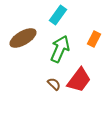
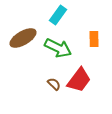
orange rectangle: rotated 28 degrees counterclockwise
green arrow: moved 2 px left, 1 px up; rotated 92 degrees clockwise
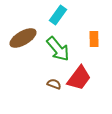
green arrow: moved 1 px down; rotated 24 degrees clockwise
red trapezoid: moved 2 px up
brown semicircle: rotated 24 degrees counterclockwise
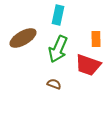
cyan rectangle: rotated 24 degrees counterclockwise
orange rectangle: moved 2 px right
green arrow: rotated 64 degrees clockwise
red trapezoid: moved 9 px right, 13 px up; rotated 72 degrees clockwise
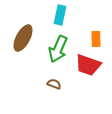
cyan rectangle: moved 2 px right
brown ellipse: rotated 32 degrees counterclockwise
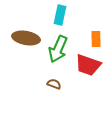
brown ellipse: moved 3 px right; rotated 72 degrees clockwise
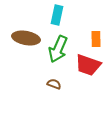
cyan rectangle: moved 3 px left
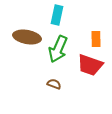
brown ellipse: moved 1 px right, 1 px up
red trapezoid: moved 2 px right
